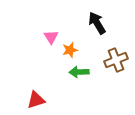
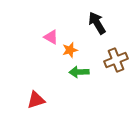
pink triangle: rotated 28 degrees counterclockwise
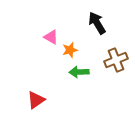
red triangle: rotated 18 degrees counterclockwise
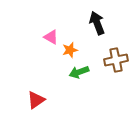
black arrow: rotated 10 degrees clockwise
brown cross: rotated 10 degrees clockwise
green arrow: rotated 18 degrees counterclockwise
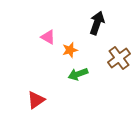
black arrow: rotated 40 degrees clockwise
pink triangle: moved 3 px left
brown cross: moved 3 px right, 2 px up; rotated 25 degrees counterclockwise
green arrow: moved 1 px left, 2 px down
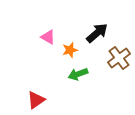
black arrow: moved 10 px down; rotated 30 degrees clockwise
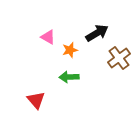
black arrow: rotated 10 degrees clockwise
green arrow: moved 9 px left, 3 px down; rotated 18 degrees clockwise
red triangle: rotated 36 degrees counterclockwise
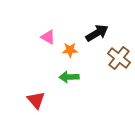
orange star: rotated 14 degrees clockwise
brown cross: rotated 15 degrees counterclockwise
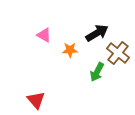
pink triangle: moved 4 px left, 2 px up
brown cross: moved 1 px left, 5 px up
green arrow: moved 28 px right, 5 px up; rotated 60 degrees counterclockwise
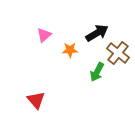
pink triangle: rotated 49 degrees clockwise
